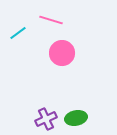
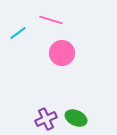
green ellipse: rotated 35 degrees clockwise
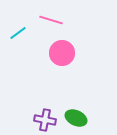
purple cross: moved 1 px left, 1 px down; rotated 35 degrees clockwise
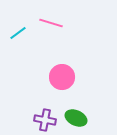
pink line: moved 3 px down
pink circle: moved 24 px down
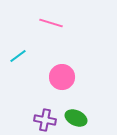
cyan line: moved 23 px down
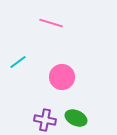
cyan line: moved 6 px down
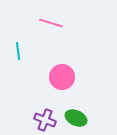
cyan line: moved 11 px up; rotated 60 degrees counterclockwise
purple cross: rotated 10 degrees clockwise
